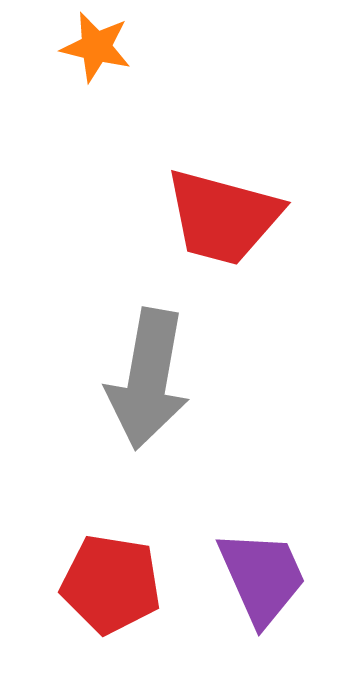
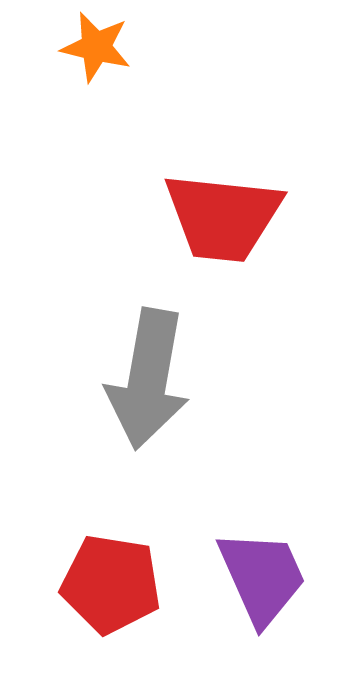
red trapezoid: rotated 9 degrees counterclockwise
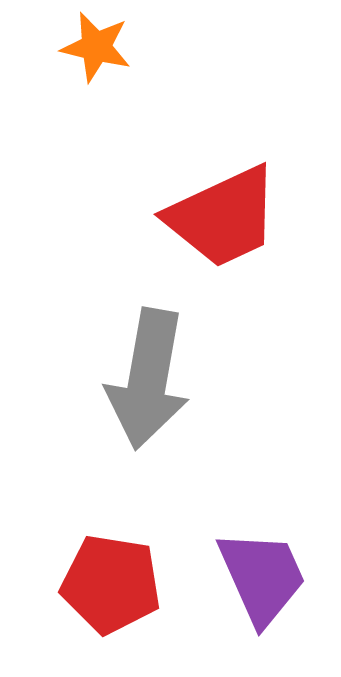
red trapezoid: rotated 31 degrees counterclockwise
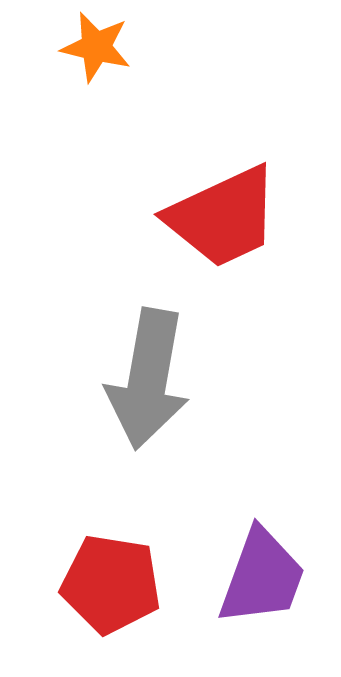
purple trapezoid: rotated 44 degrees clockwise
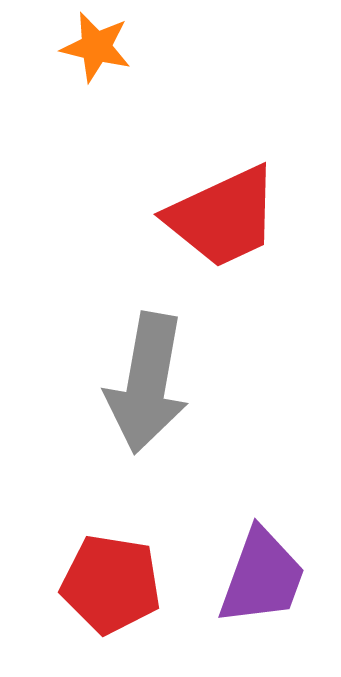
gray arrow: moved 1 px left, 4 px down
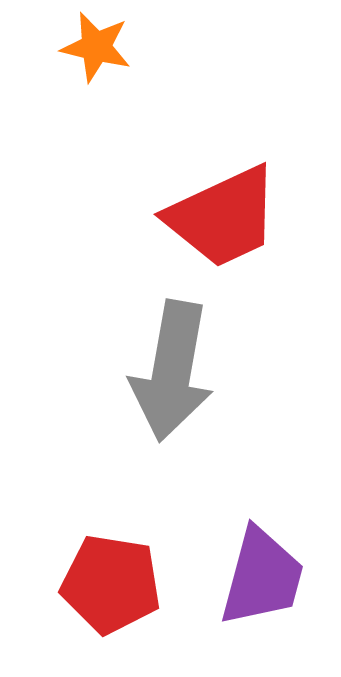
gray arrow: moved 25 px right, 12 px up
purple trapezoid: rotated 5 degrees counterclockwise
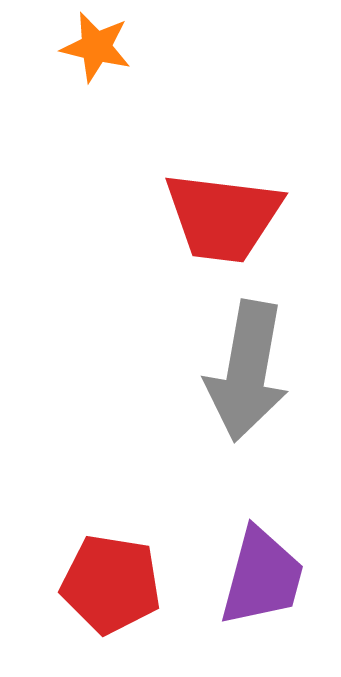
red trapezoid: rotated 32 degrees clockwise
gray arrow: moved 75 px right
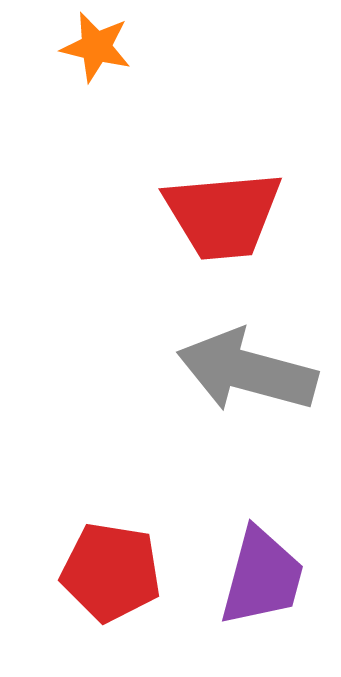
red trapezoid: moved 2 px up; rotated 12 degrees counterclockwise
gray arrow: rotated 95 degrees clockwise
red pentagon: moved 12 px up
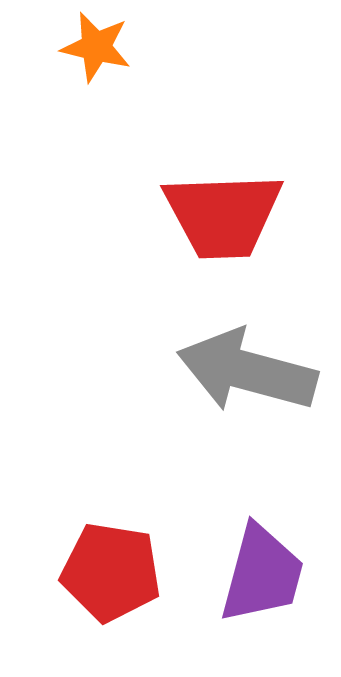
red trapezoid: rotated 3 degrees clockwise
purple trapezoid: moved 3 px up
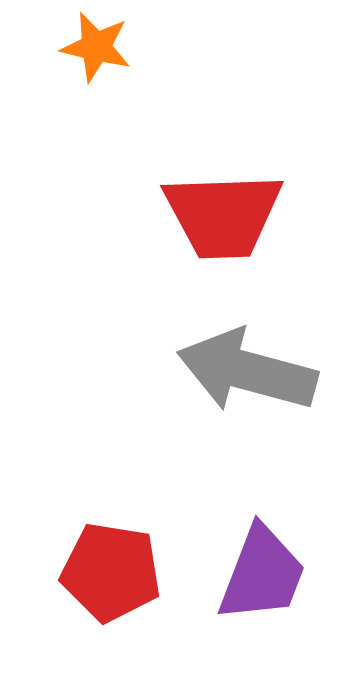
purple trapezoid: rotated 6 degrees clockwise
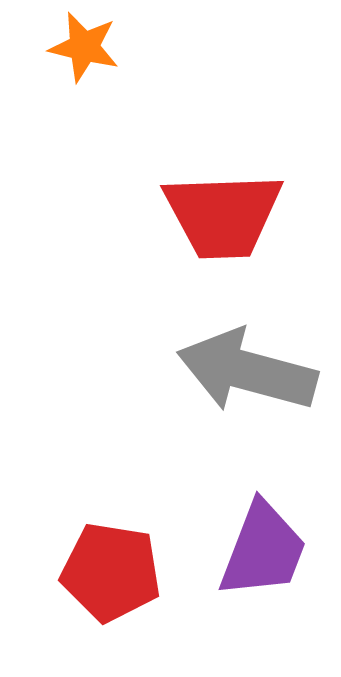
orange star: moved 12 px left
purple trapezoid: moved 1 px right, 24 px up
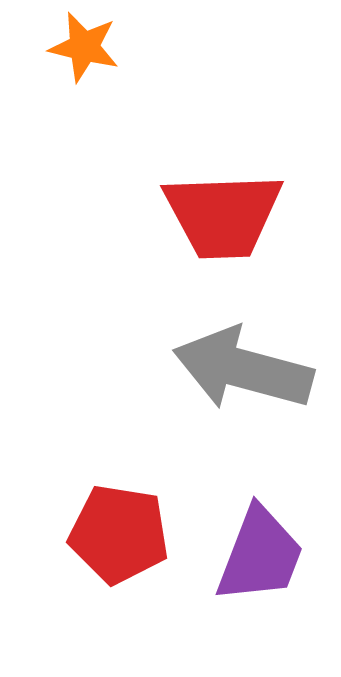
gray arrow: moved 4 px left, 2 px up
purple trapezoid: moved 3 px left, 5 px down
red pentagon: moved 8 px right, 38 px up
